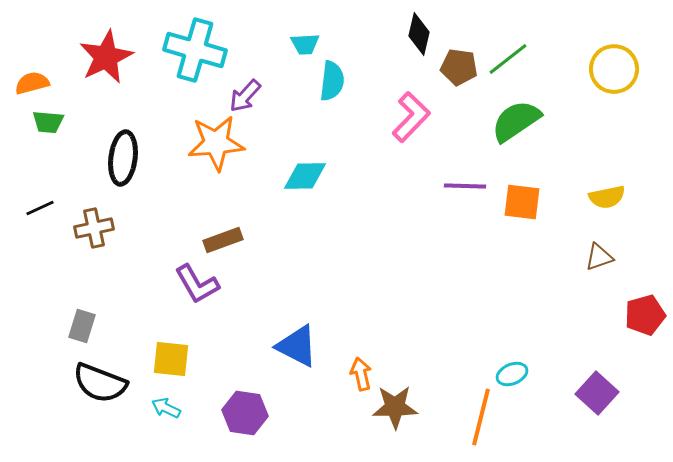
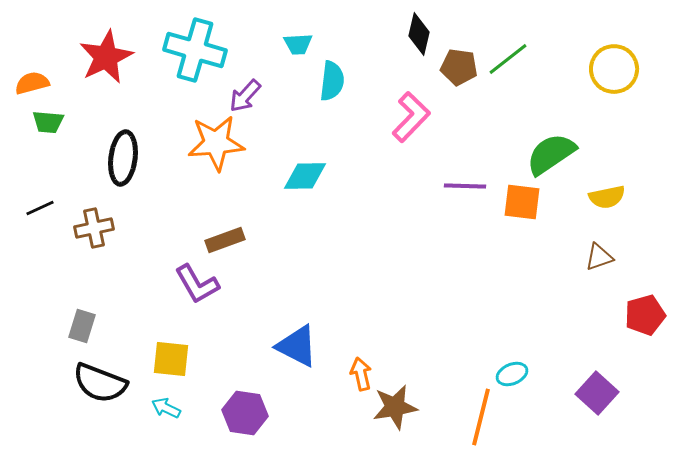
cyan trapezoid: moved 7 px left
green semicircle: moved 35 px right, 33 px down
brown rectangle: moved 2 px right
brown star: rotated 9 degrees counterclockwise
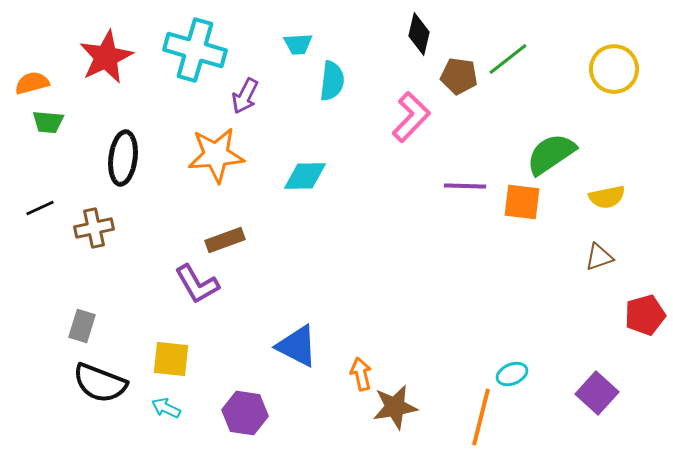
brown pentagon: moved 9 px down
purple arrow: rotated 15 degrees counterclockwise
orange star: moved 12 px down
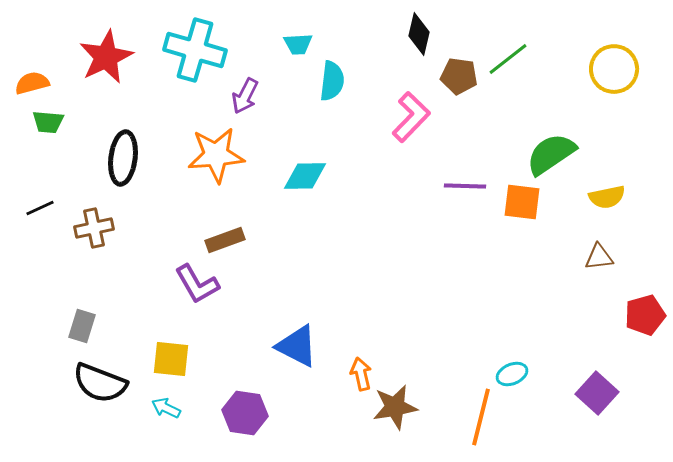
brown triangle: rotated 12 degrees clockwise
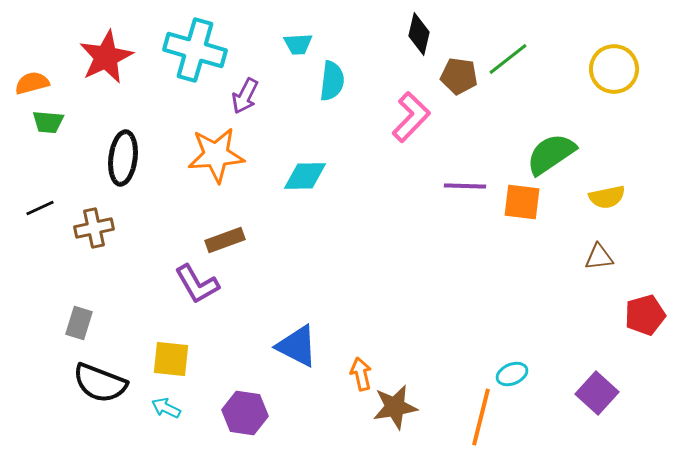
gray rectangle: moved 3 px left, 3 px up
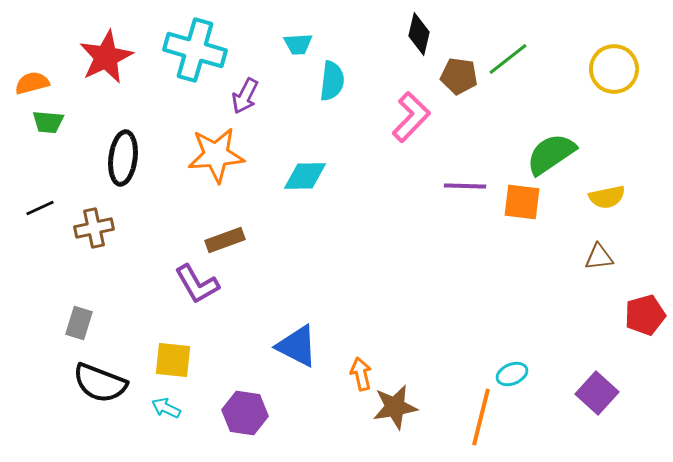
yellow square: moved 2 px right, 1 px down
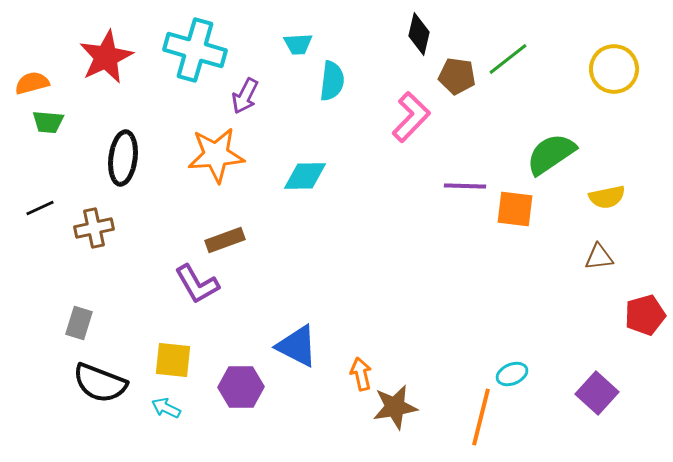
brown pentagon: moved 2 px left
orange square: moved 7 px left, 7 px down
purple hexagon: moved 4 px left, 26 px up; rotated 9 degrees counterclockwise
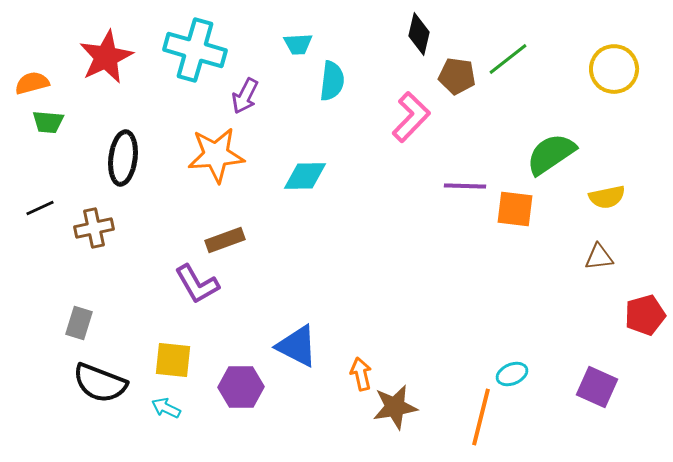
purple square: moved 6 px up; rotated 18 degrees counterclockwise
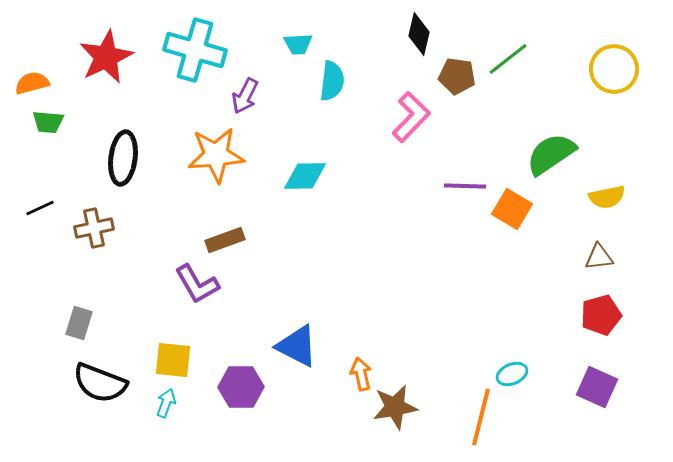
orange square: moved 3 px left; rotated 24 degrees clockwise
red pentagon: moved 44 px left
cyan arrow: moved 5 px up; rotated 84 degrees clockwise
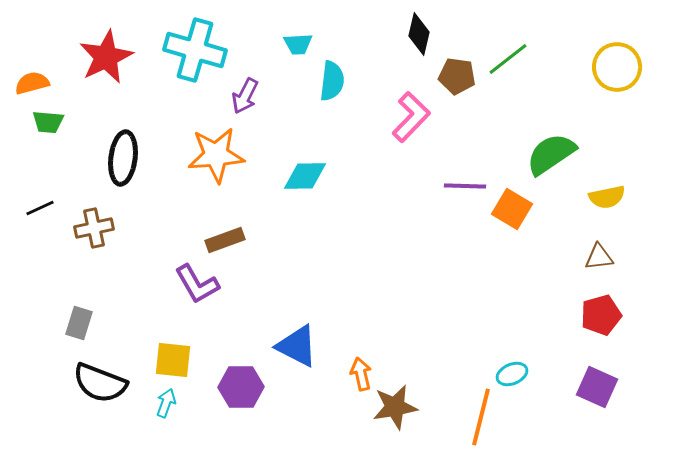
yellow circle: moved 3 px right, 2 px up
